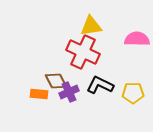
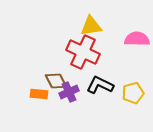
yellow pentagon: rotated 15 degrees counterclockwise
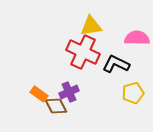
pink semicircle: moved 1 px up
brown diamond: moved 25 px down
black L-shape: moved 16 px right, 21 px up
orange rectangle: rotated 30 degrees clockwise
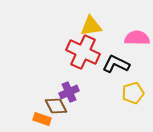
orange rectangle: moved 3 px right, 25 px down; rotated 18 degrees counterclockwise
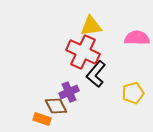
black L-shape: moved 20 px left, 10 px down; rotated 76 degrees counterclockwise
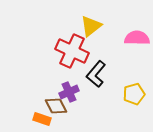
yellow triangle: rotated 30 degrees counterclockwise
red cross: moved 11 px left, 1 px up
yellow pentagon: moved 1 px right, 1 px down
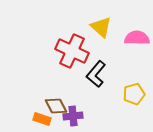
yellow triangle: moved 10 px right, 1 px down; rotated 40 degrees counterclockwise
purple cross: moved 4 px right, 24 px down; rotated 18 degrees clockwise
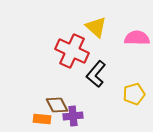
yellow triangle: moved 5 px left
brown diamond: moved 1 px right, 1 px up
orange rectangle: rotated 12 degrees counterclockwise
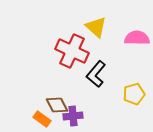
orange rectangle: rotated 30 degrees clockwise
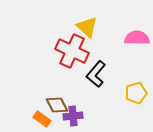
yellow triangle: moved 9 px left
yellow pentagon: moved 2 px right, 1 px up
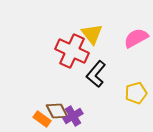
yellow triangle: moved 5 px right, 7 px down; rotated 10 degrees clockwise
pink semicircle: moved 1 px left; rotated 30 degrees counterclockwise
brown diamond: moved 6 px down
purple cross: rotated 24 degrees counterclockwise
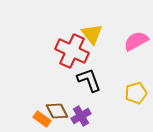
pink semicircle: moved 3 px down
black L-shape: moved 7 px left, 6 px down; rotated 120 degrees clockwise
purple cross: moved 8 px right
